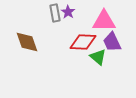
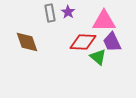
gray rectangle: moved 5 px left
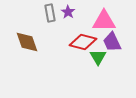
red diamond: rotated 12 degrees clockwise
green triangle: rotated 18 degrees clockwise
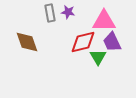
purple star: rotated 24 degrees counterclockwise
red diamond: rotated 28 degrees counterclockwise
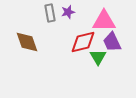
purple star: rotated 24 degrees counterclockwise
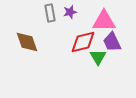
purple star: moved 2 px right
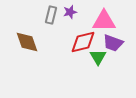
gray rectangle: moved 1 px right, 2 px down; rotated 24 degrees clockwise
purple trapezoid: moved 1 px right, 1 px down; rotated 45 degrees counterclockwise
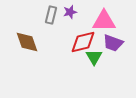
green triangle: moved 4 px left
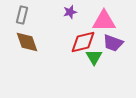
gray rectangle: moved 29 px left
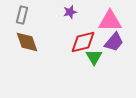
pink triangle: moved 6 px right
purple trapezoid: moved 1 px right, 1 px up; rotated 70 degrees counterclockwise
